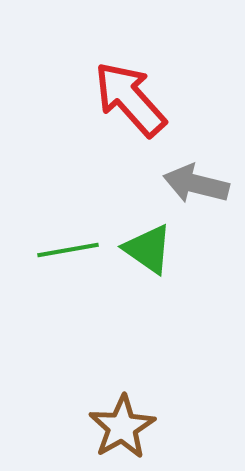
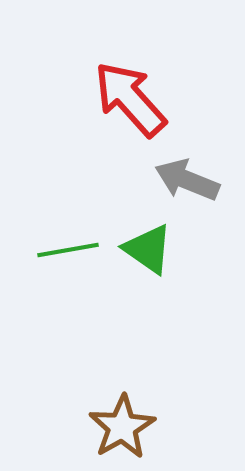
gray arrow: moved 9 px left, 4 px up; rotated 8 degrees clockwise
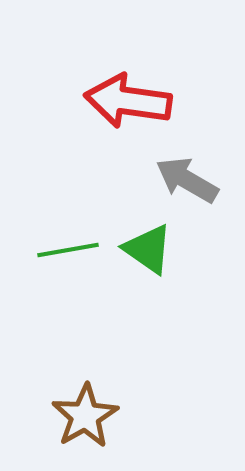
red arrow: moved 2 px left, 2 px down; rotated 40 degrees counterclockwise
gray arrow: rotated 8 degrees clockwise
brown star: moved 37 px left, 11 px up
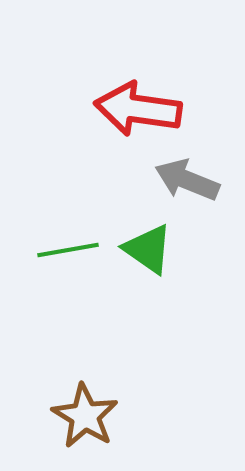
red arrow: moved 10 px right, 8 px down
gray arrow: rotated 8 degrees counterclockwise
brown star: rotated 10 degrees counterclockwise
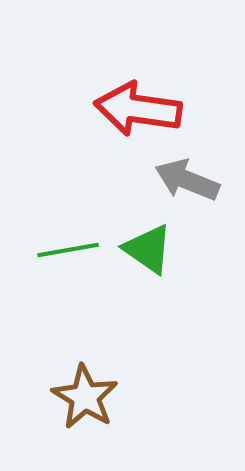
brown star: moved 19 px up
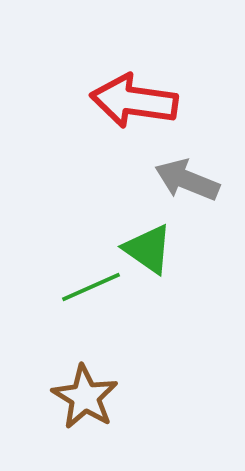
red arrow: moved 4 px left, 8 px up
green line: moved 23 px right, 37 px down; rotated 14 degrees counterclockwise
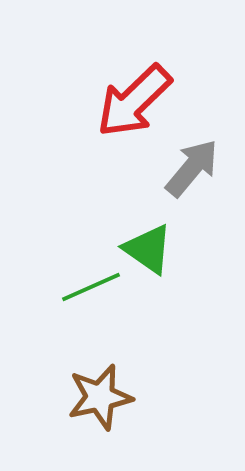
red arrow: rotated 52 degrees counterclockwise
gray arrow: moved 5 px right, 12 px up; rotated 108 degrees clockwise
brown star: moved 15 px right; rotated 28 degrees clockwise
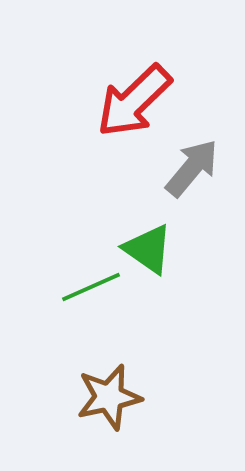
brown star: moved 9 px right
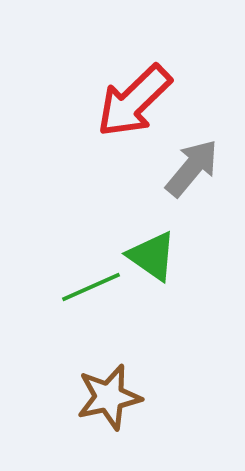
green triangle: moved 4 px right, 7 px down
